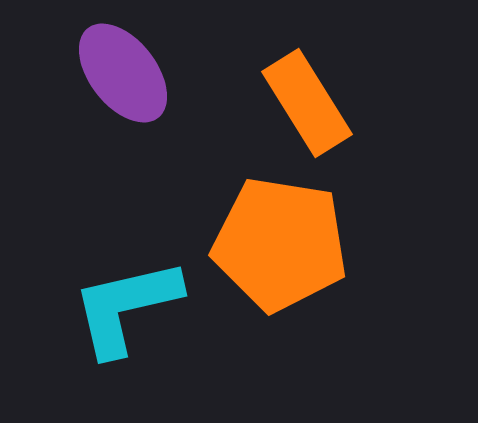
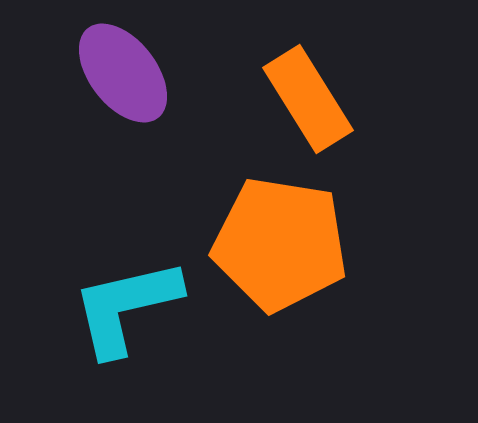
orange rectangle: moved 1 px right, 4 px up
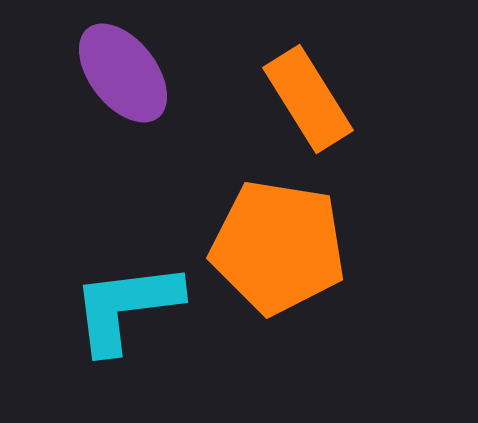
orange pentagon: moved 2 px left, 3 px down
cyan L-shape: rotated 6 degrees clockwise
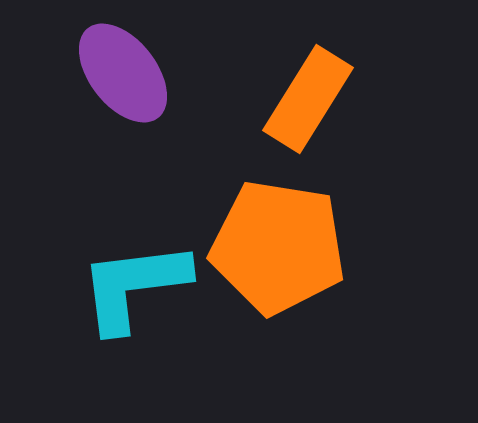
orange rectangle: rotated 64 degrees clockwise
cyan L-shape: moved 8 px right, 21 px up
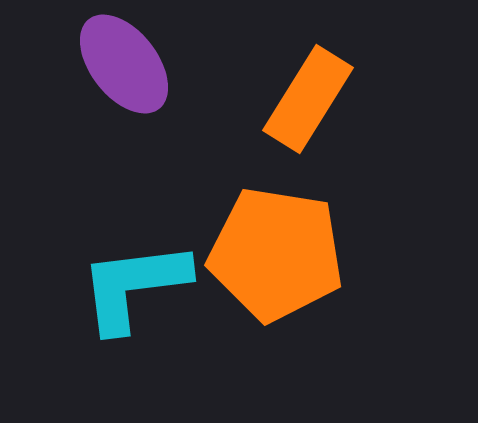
purple ellipse: moved 1 px right, 9 px up
orange pentagon: moved 2 px left, 7 px down
